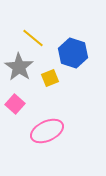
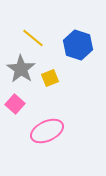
blue hexagon: moved 5 px right, 8 px up
gray star: moved 2 px right, 2 px down
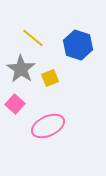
pink ellipse: moved 1 px right, 5 px up
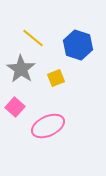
yellow square: moved 6 px right
pink square: moved 3 px down
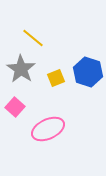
blue hexagon: moved 10 px right, 27 px down
pink ellipse: moved 3 px down
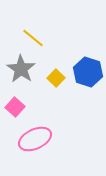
yellow square: rotated 24 degrees counterclockwise
pink ellipse: moved 13 px left, 10 px down
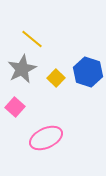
yellow line: moved 1 px left, 1 px down
gray star: moved 1 px right; rotated 12 degrees clockwise
pink ellipse: moved 11 px right, 1 px up
